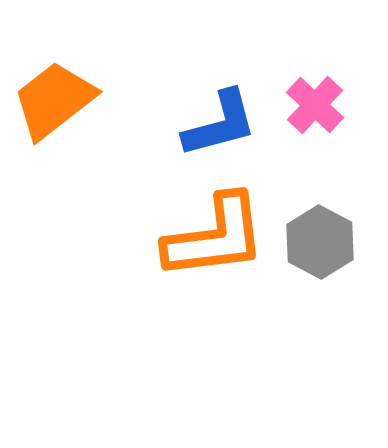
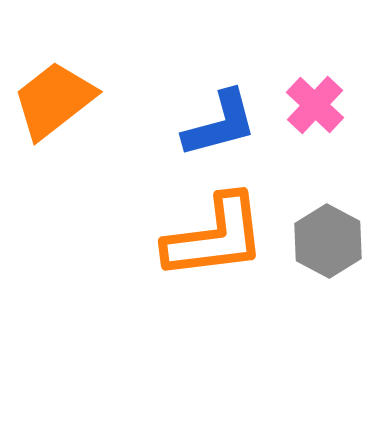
gray hexagon: moved 8 px right, 1 px up
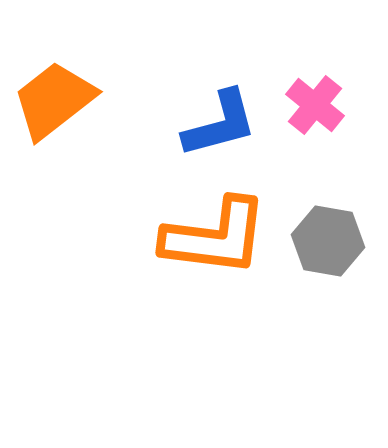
pink cross: rotated 4 degrees counterclockwise
orange L-shape: rotated 14 degrees clockwise
gray hexagon: rotated 18 degrees counterclockwise
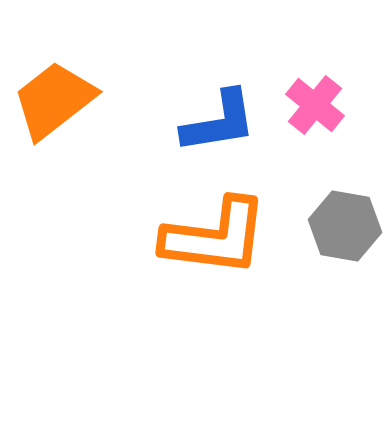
blue L-shape: moved 1 px left, 2 px up; rotated 6 degrees clockwise
gray hexagon: moved 17 px right, 15 px up
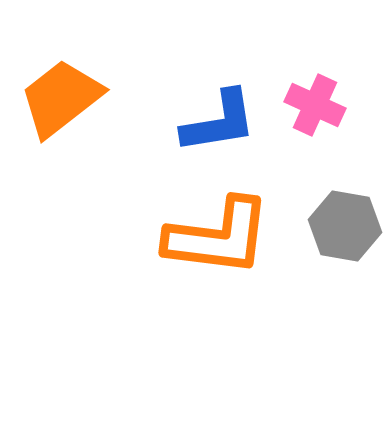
orange trapezoid: moved 7 px right, 2 px up
pink cross: rotated 14 degrees counterclockwise
orange L-shape: moved 3 px right
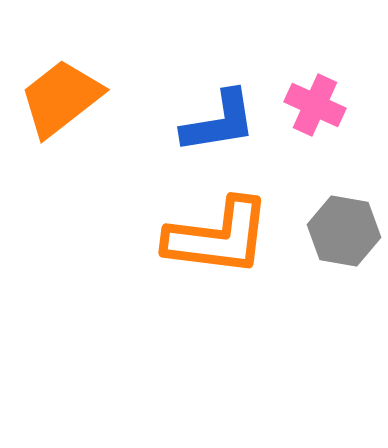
gray hexagon: moved 1 px left, 5 px down
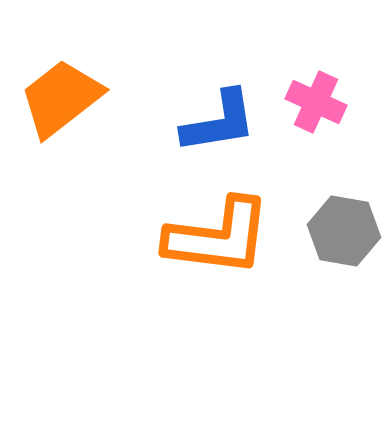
pink cross: moved 1 px right, 3 px up
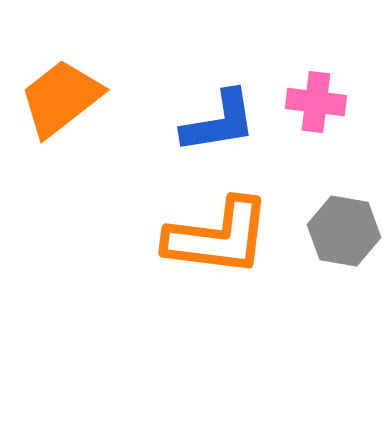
pink cross: rotated 18 degrees counterclockwise
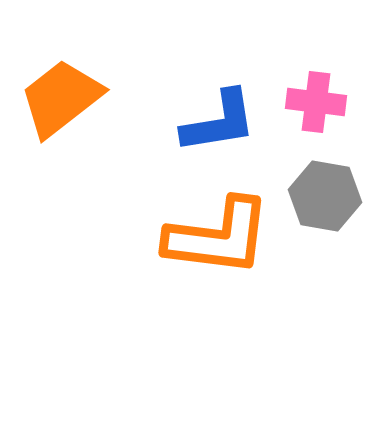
gray hexagon: moved 19 px left, 35 px up
